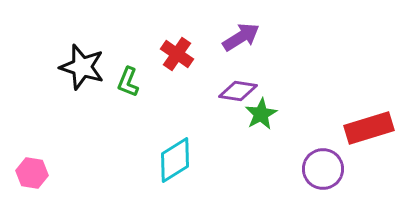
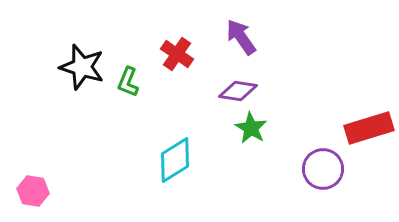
purple arrow: rotated 93 degrees counterclockwise
green star: moved 10 px left, 14 px down; rotated 12 degrees counterclockwise
pink hexagon: moved 1 px right, 18 px down
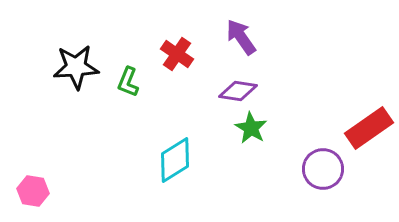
black star: moved 6 px left; rotated 21 degrees counterclockwise
red rectangle: rotated 18 degrees counterclockwise
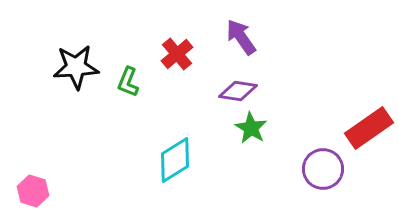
red cross: rotated 16 degrees clockwise
pink hexagon: rotated 8 degrees clockwise
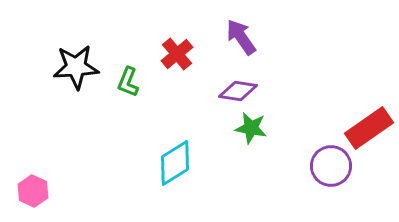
green star: rotated 20 degrees counterclockwise
cyan diamond: moved 3 px down
purple circle: moved 8 px right, 3 px up
pink hexagon: rotated 8 degrees clockwise
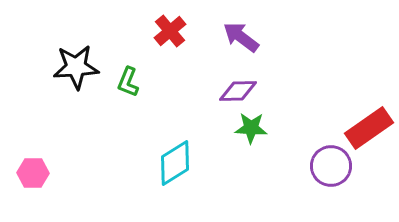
purple arrow: rotated 18 degrees counterclockwise
red cross: moved 7 px left, 23 px up
purple diamond: rotated 9 degrees counterclockwise
green star: rotated 8 degrees counterclockwise
pink hexagon: moved 18 px up; rotated 24 degrees counterclockwise
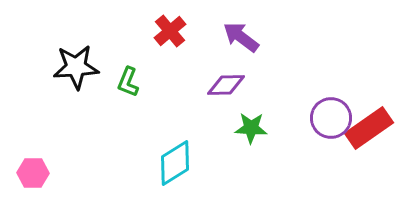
purple diamond: moved 12 px left, 6 px up
purple circle: moved 48 px up
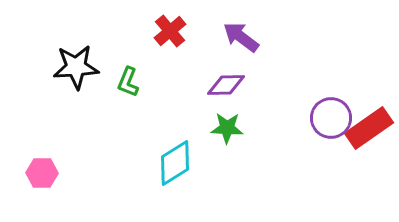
green star: moved 24 px left
pink hexagon: moved 9 px right
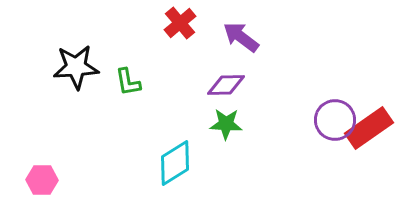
red cross: moved 10 px right, 8 px up
green L-shape: rotated 32 degrees counterclockwise
purple circle: moved 4 px right, 2 px down
green star: moved 1 px left, 4 px up
pink hexagon: moved 7 px down
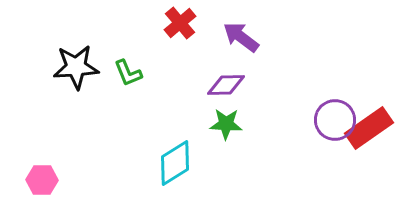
green L-shape: moved 9 px up; rotated 12 degrees counterclockwise
